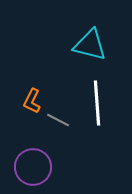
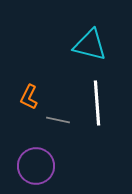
orange L-shape: moved 3 px left, 4 px up
gray line: rotated 15 degrees counterclockwise
purple circle: moved 3 px right, 1 px up
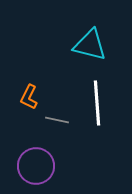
gray line: moved 1 px left
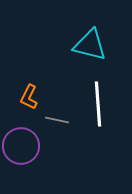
white line: moved 1 px right, 1 px down
purple circle: moved 15 px left, 20 px up
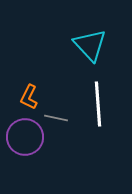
cyan triangle: rotated 33 degrees clockwise
gray line: moved 1 px left, 2 px up
purple circle: moved 4 px right, 9 px up
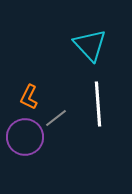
gray line: rotated 50 degrees counterclockwise
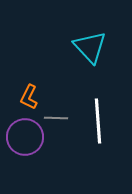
cyan triangle: moved 2 px down
white line: moved 17 px down
gray line: rotated 40 degrees clockwise
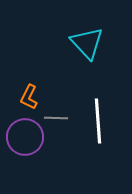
cyan triangle: moved 3 px left, 4 px up
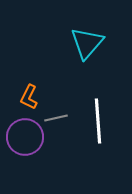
cyan triangle: rotated 24 degrees clockwise
gray line: rotated 15 degrees counterclockwise
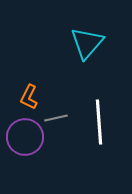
white line: moved 1 px right, 1 px down
